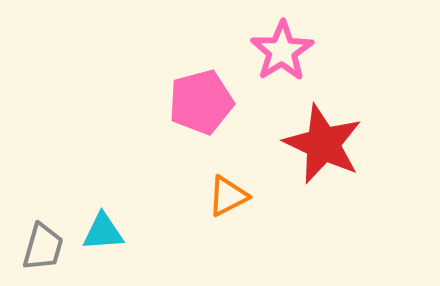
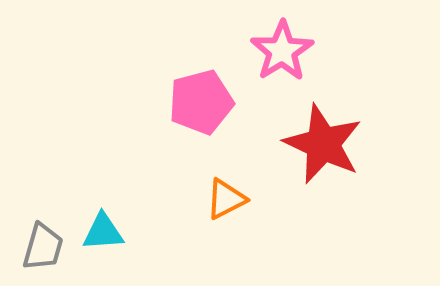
orange triangle: moved 2 px left, 3 px down
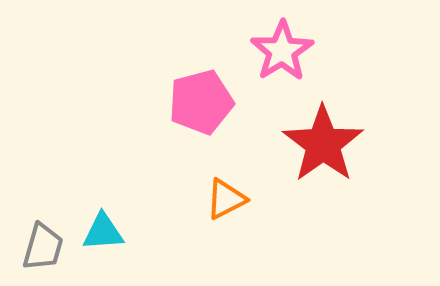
red star: rotated 12 degrees clockwise
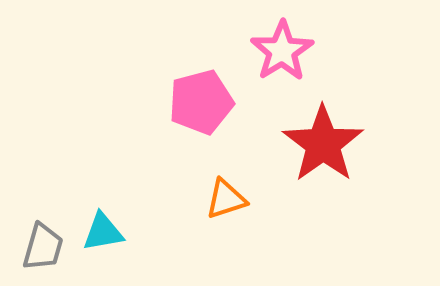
orange triangle: rotated 9 degrees clockwise
cyan triangle: rotated 6 degrees counterclockwise
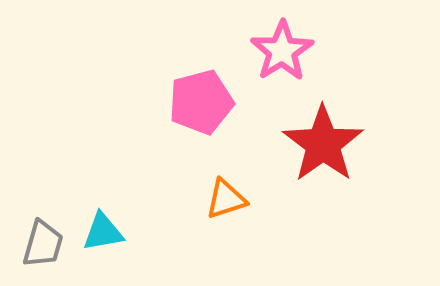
gray trapezoid: moved 3 px up
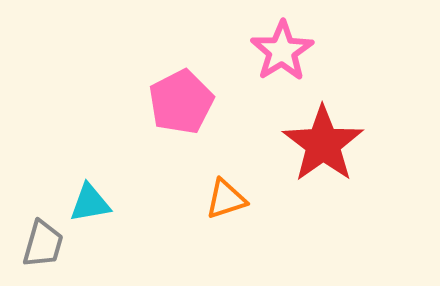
pink pentagon: moved 20 px left; rotated 12 degrees counterclockwise
cyan triangle: moved 13 px left, 29 px up
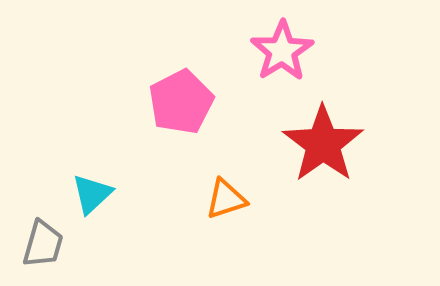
cyan triangle: moved 2 px right, 9 px up; rotated 33 degrees counterclockwise
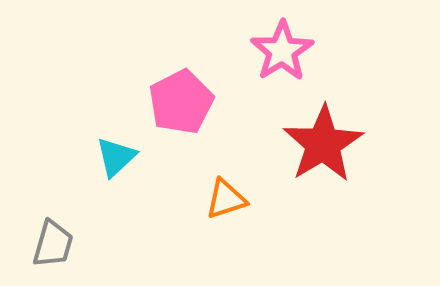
red star: rotated 4 degrees clockwise
cyan triangle: moved 24 px right, 37 px up
gray trapezoid: moved 10 px right
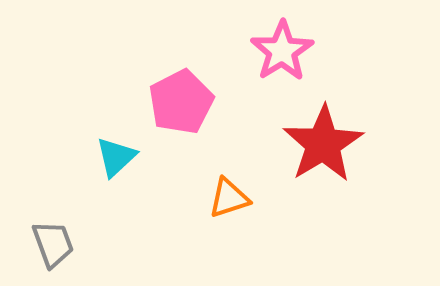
orange triangle: moved 3 px right, 1 px up
gray trapezoid: rotated 36 degrees counterclockwise
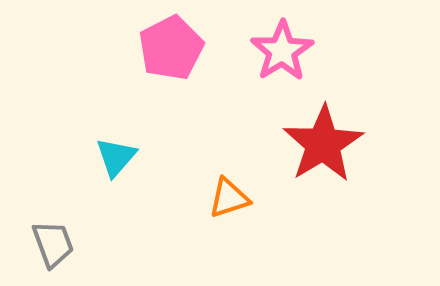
pink pentagon: moved 10 px left, 54 px up
cyan triangle: rotated 6 degrees counterclockwise
